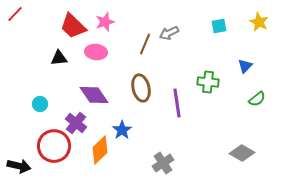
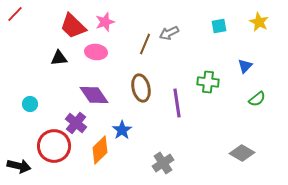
cyan circle: moved 10 px left
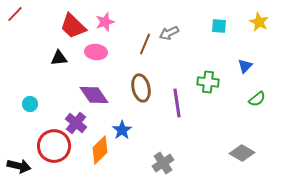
cyan square: rotated 14 degrees clockwise
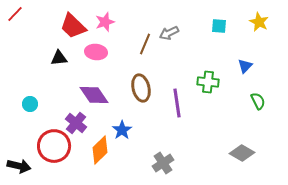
green semicircle: moved 1 px right, 2 px down; rotated 78 degrees counterclockwise
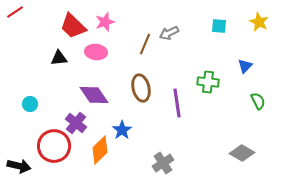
red line: moved 2 px up; rotated 12 degrees clockwise
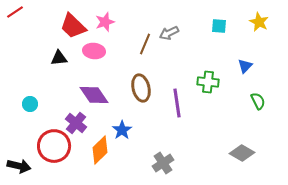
pink ellipse: moved 2 px left, 1 px up
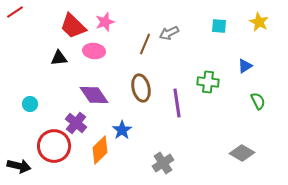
blue triangle: rotated 14 degrees clockwise
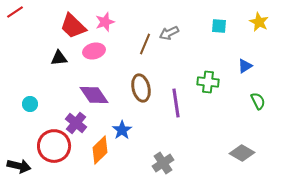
pink ellipse: rotated 20 degrees counterclockwise
purple line: moved 1 px left
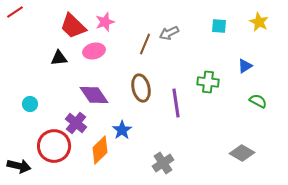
green semicircle: rotated 36 degrees counterclockwise
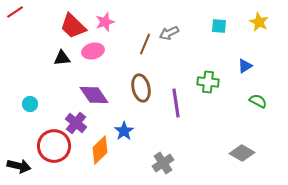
pink ellipse: moved 1 px left
black triangle: moved 3 px right
blue star: moved 2 px right, 1 px down
